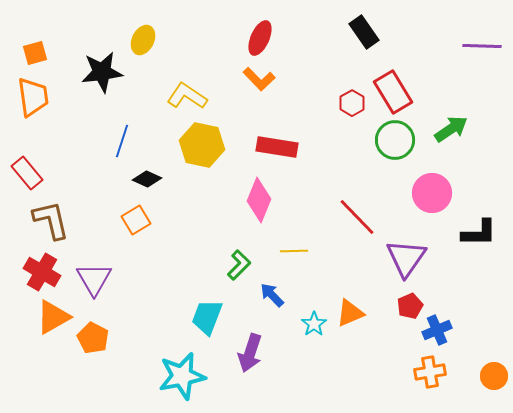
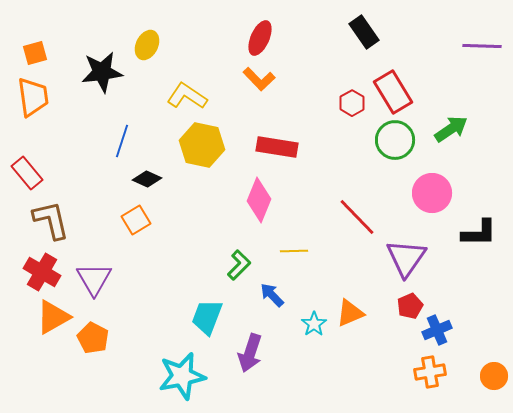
yellow ellipse at (143, 40): moved 4 px right, 5 px down
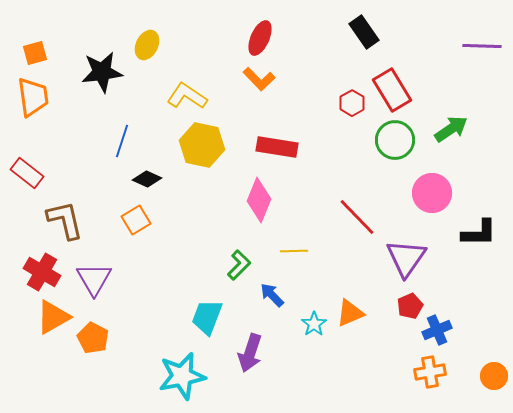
red rectangle at (393, 92): moved 1 px left, 2 px up
red rectangle at (27, 173): rotated 12 degrees counterclockwise
brown L-shape at (51, 220): moved 14 px right
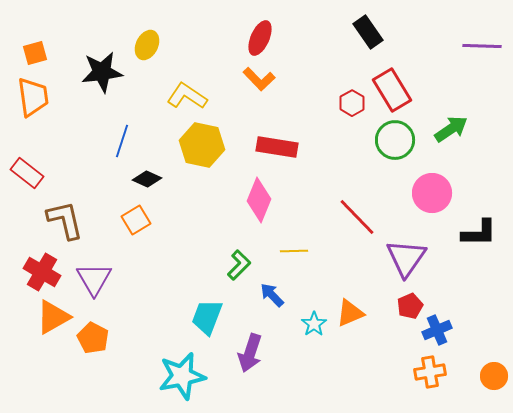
black rectangle at (364, 32): moved 4 px right
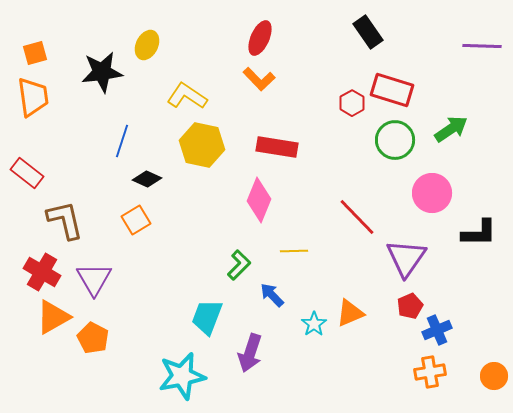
red rectangle at (392, 90): rotated 42 degrees counterclockwise
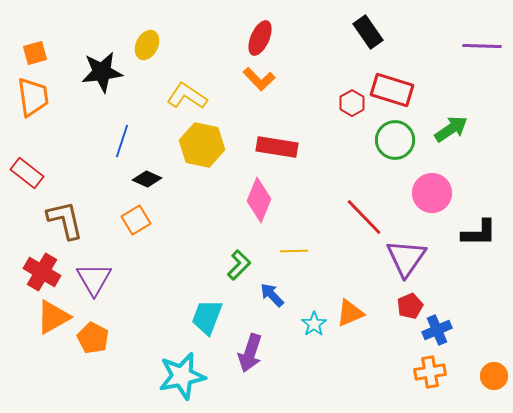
red line at (357, 217): moved 7 px right
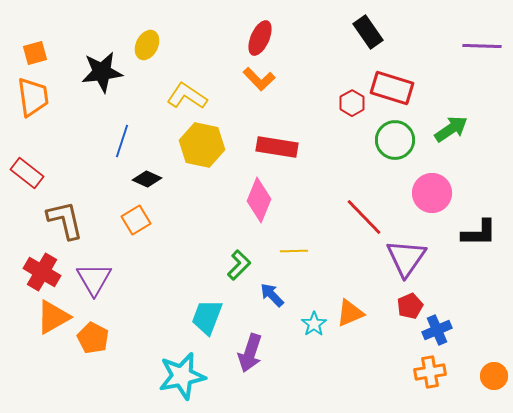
red rectangle at (392, 90): moved 2 px up
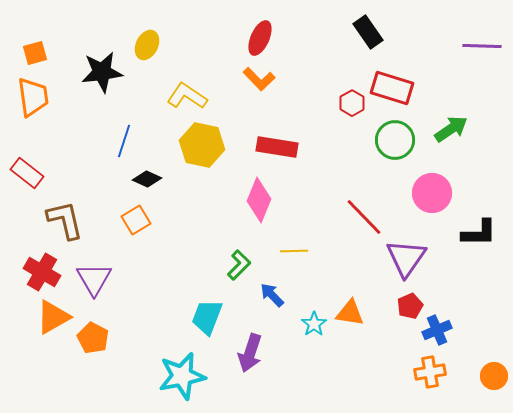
blue line at (122, 141): moved 2 px right
orange triangle at (350, 313): rotated 32 degrees clockwise
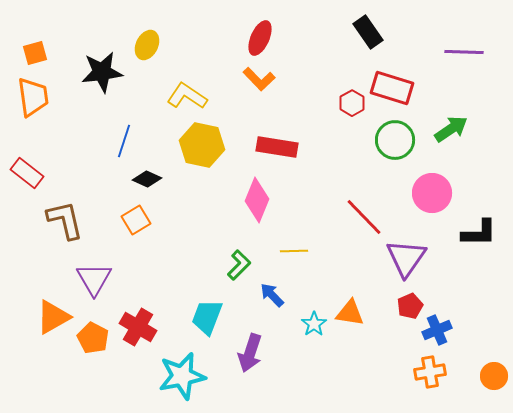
purple line at (482, 46): moved 18 px left, 6 px down
pink diamond at (259, 200): moved 2 px left
red cross at (42, 272): moved 96 px right, 55 px down
